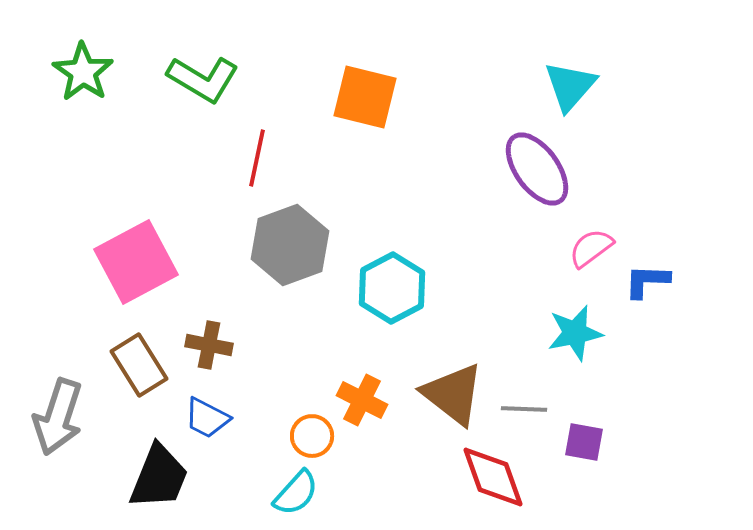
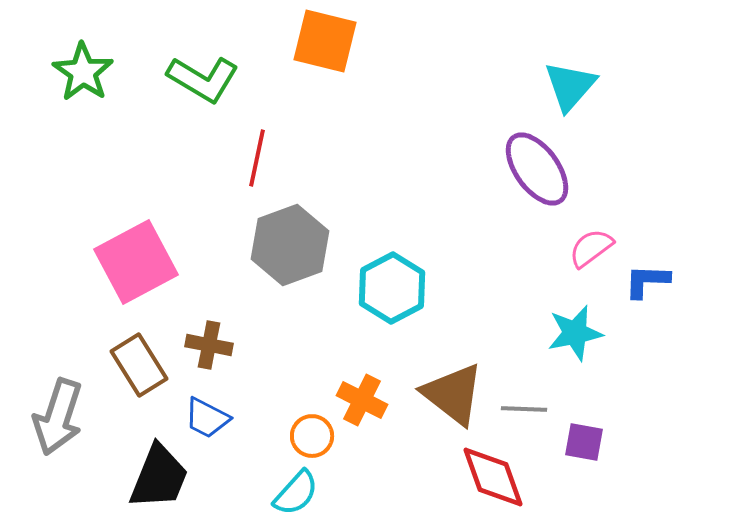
orange square: moved 40 px left, 56 px up
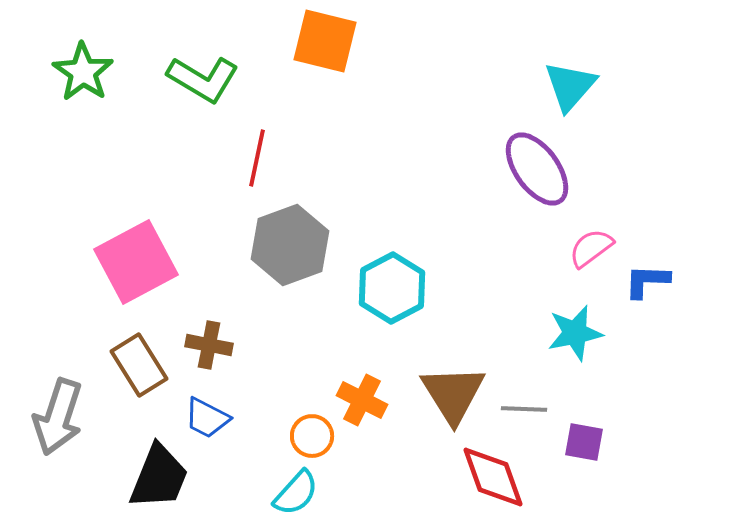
brown triangle: rotated 20 degrees clockwise
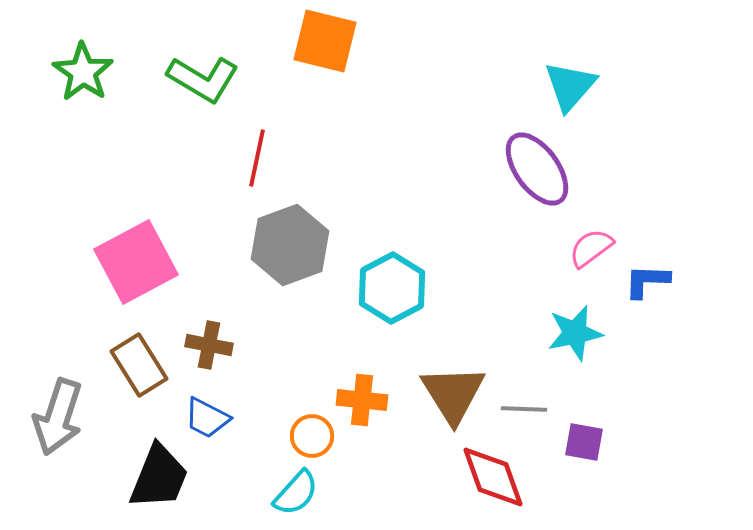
orange cross: rotated 21 degrees counterclockwise
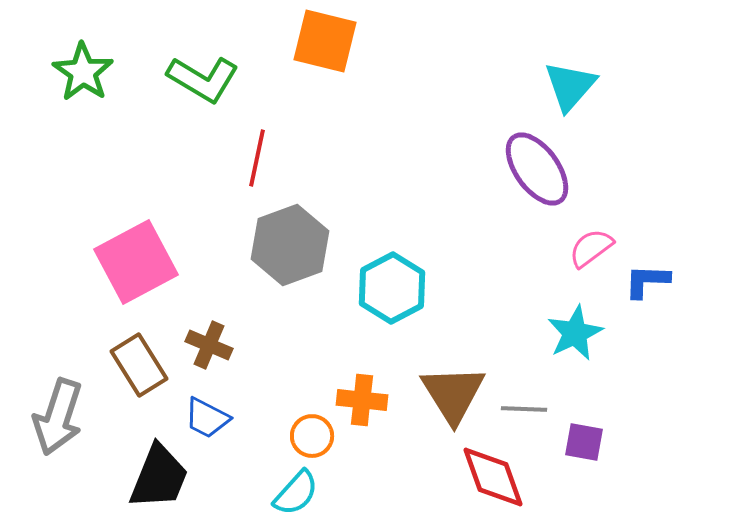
cyan star: rotated 14 degrees counterclockwise
brown cross: rotated 12 degrees clockwise
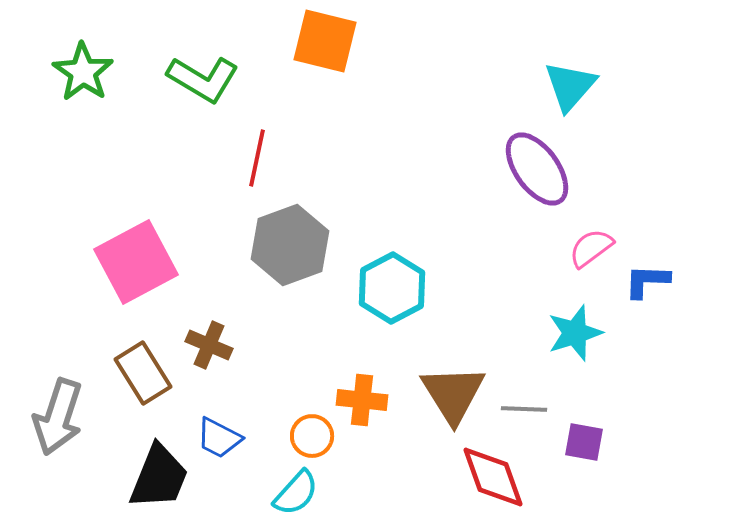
cyan star: rotated 8 degrees clockwise
brown rectangle: moved 4 px right, 8 px down
blue trapezoid: moved 12 px right, 20 px down
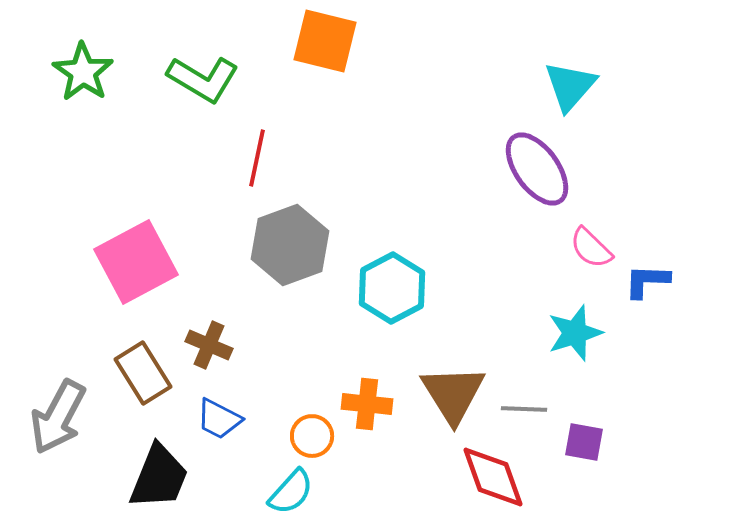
pink semicircle: rotated 99 degrees counterclockwise
orange cross: moved 5 px right, 4 px down
gray arrow: rotated 10 degrees clockwise
blue trapezoid: moved 19 px up
cyan semicircle: moved 5 px left, 1 px up
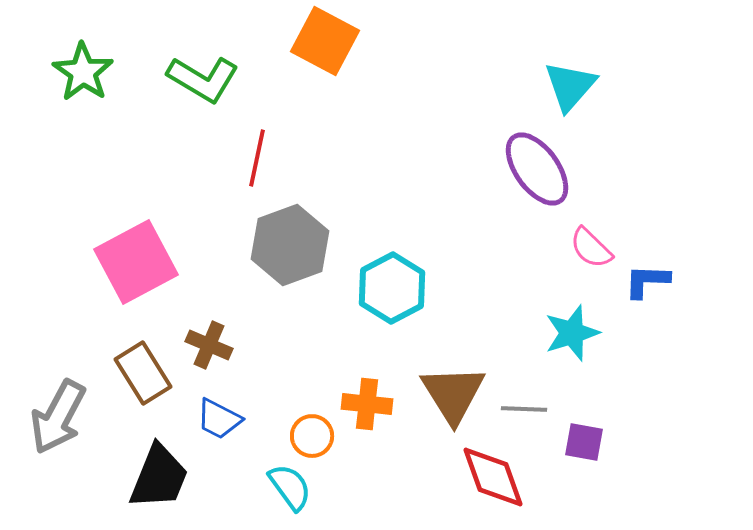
orange square: rotated 14 degrees clockwise
cyan star: moved 3 px left
cyan semicircle: moved 1 px left, 5 px up; rotated 78 degrees counterclockwise
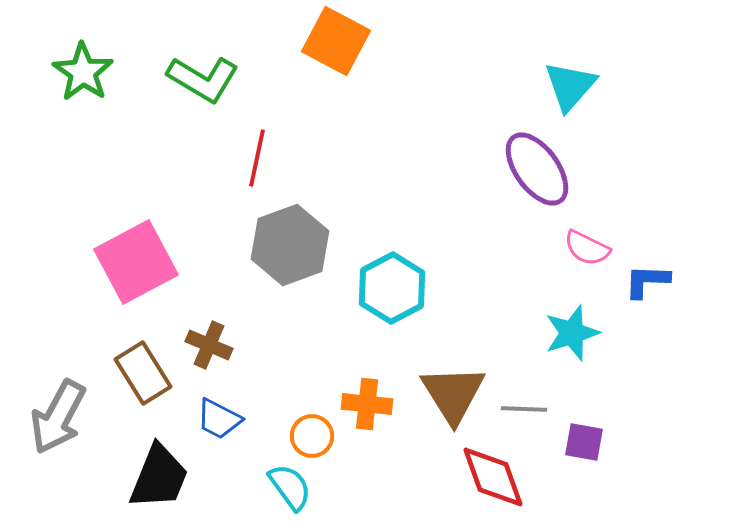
orange square: moved 11 px right
pink semicircle: moved 4 px left; rotated 18 degrees counterclockwise
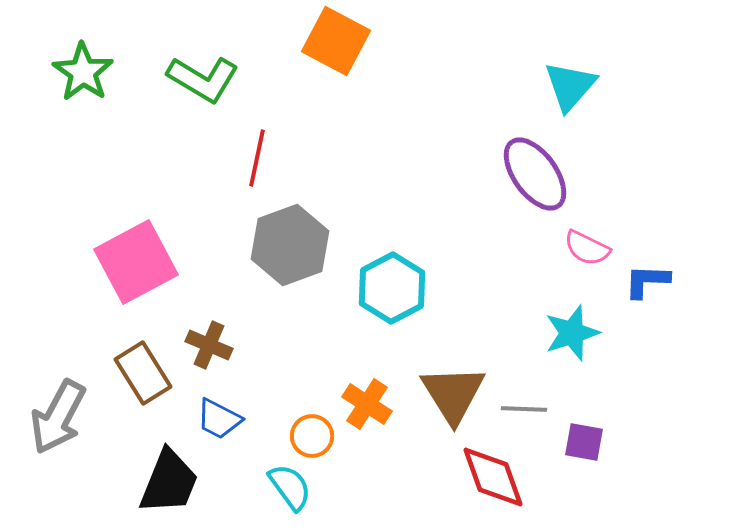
purple ellipse: moved 2 px left, 5 px down
orange cross: rotated 27 degrees clockwise
black trapezoid: moved 10 px right, 5 px down
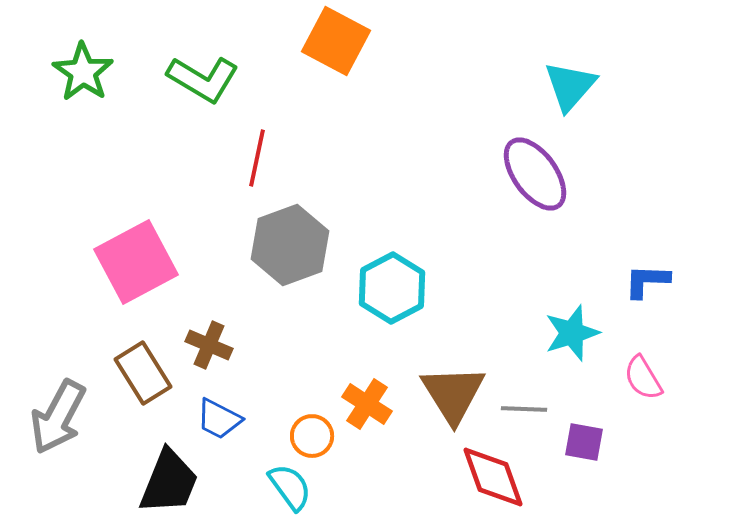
pink semicircle: moved 56 px right, 130 px down; rotated 33 degrees clockwise
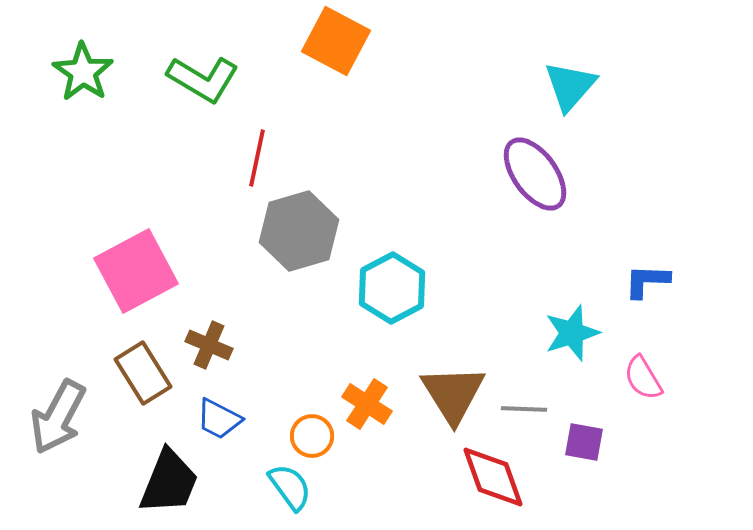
gray hexagon: moved 9 px right, 14 px up; rotated 4 degrees clockwise
pink square: moved 9 px down
